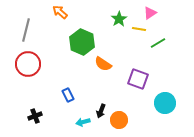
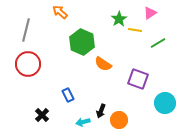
yellow line: moved 4 px left, 1 px down
black cross: moved 7 px right, 1 px up; rotated 24 degrees counterclockwise
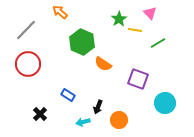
pink triangle: rotated 40 degrees counterclockwise
gray line: rotated 30 degrees clockwise
blue rectangle: rotated 32 degrees counterclockwise
black arrow: moved 3 px left, 4 px up
black cross: moved 2 px left, 1 px up
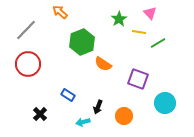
yellow line: moved 4 px right, 2 px down
green hexagon: rotated 15 degrees clockwise
orange circle: moved 5 px right, 4 px up
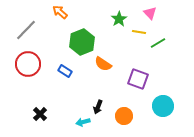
blue rectangle: moved 3 px left, 24 px up
cyan circle: moved 2 px left, 3 px down
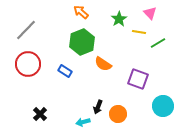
orange arrow: moved 21 px right
orange circle: moved 6 px left, 2 px up
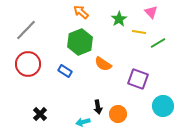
pink triangle: moved 1 px right, 1 px up
green hexagon: moved 2 px left
black arrow: rotated 32 degrees counterclockwise
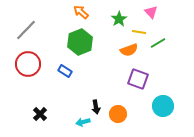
orange semicircle: moved 26 px right, 14 px up; rotated 54 degrees counterclockwise
black arrow: moved 2 px left
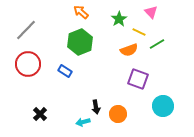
yellow line: rotated 16 degrees clockwise
green line: moved 1 px left, 1 px down
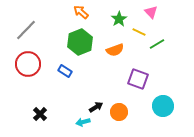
orange semicircle: moved 14 px left
black arrow: rotated 112 degrees counterclockwise
orange circle: moved 1 px right, 2 px up
